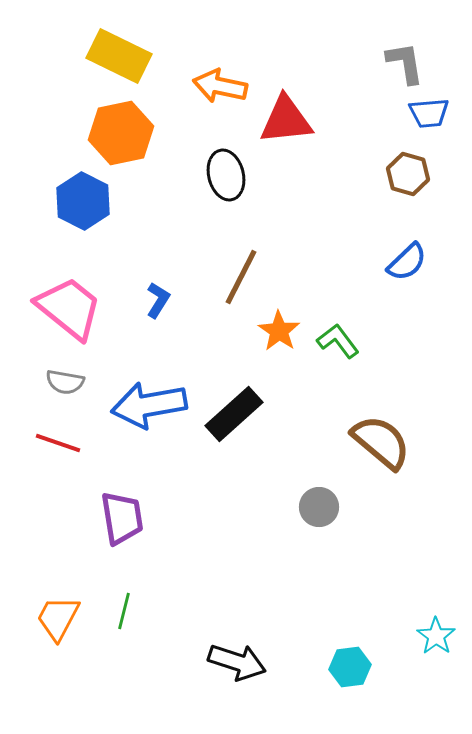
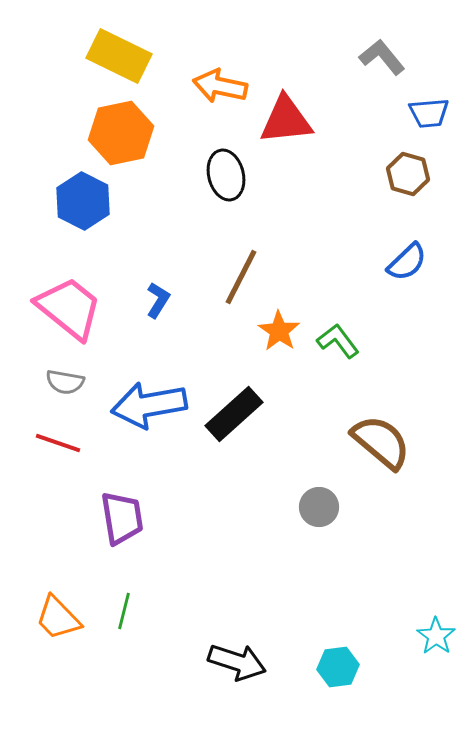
gray L-shape: moved 23 px left, 6 px up; rotated 30 degrees counterclockwise
orange trapezoid: rotated 72 degrees counterclockwise
cyan hexagon: moved 12 px left
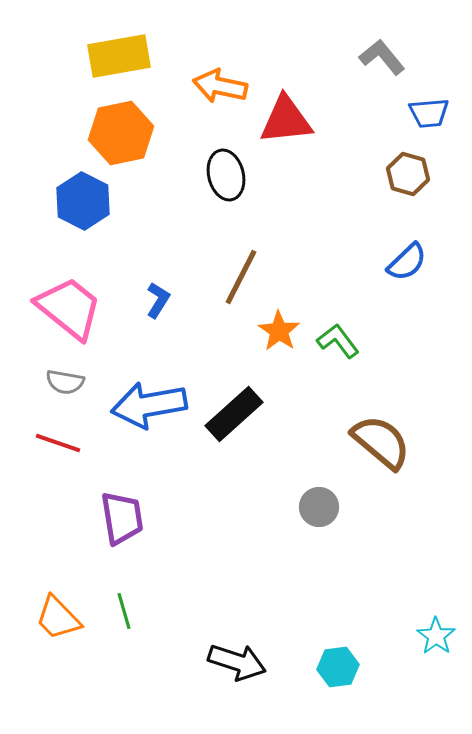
yellow rectangle: rotated 36 degrees counterclockwise
green line: rotated 30 degrees counterclockwise
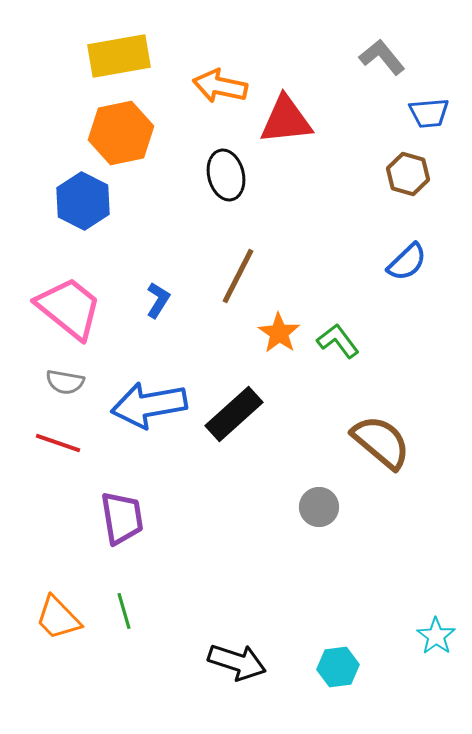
brown line: moved 3 px left, 1 px up
orange star: moved 2 px down
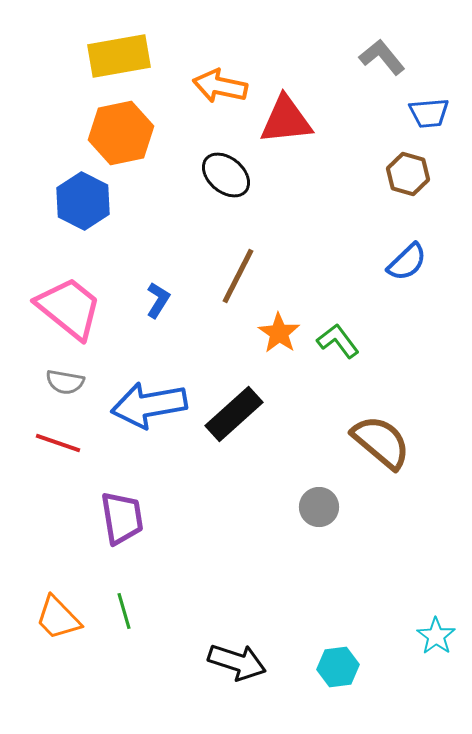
black ellipse: rotated 36 degrees counterclockwise
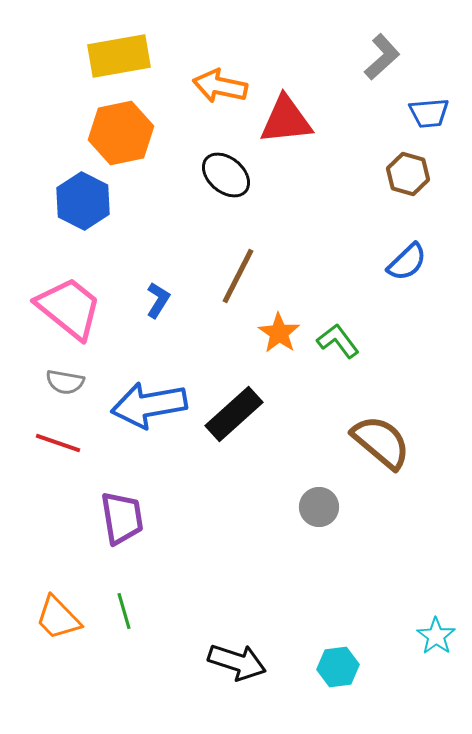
gray L-shape: rotated 87 degrees clockwise
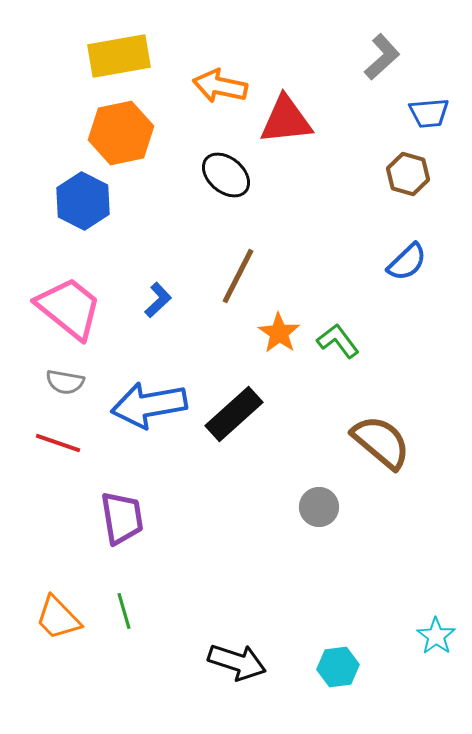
blue L-shape: rotated 15 degrees clockwise
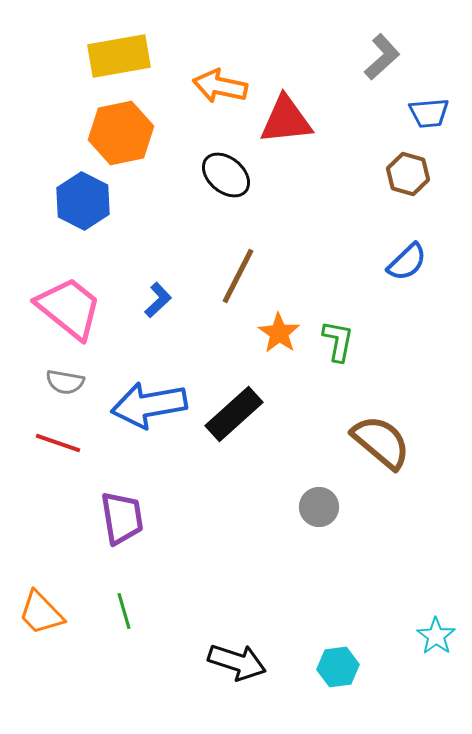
green L-shape: rotated 48 degrees clockwise
orange trapezoid: moved 17 px left, 5 px up
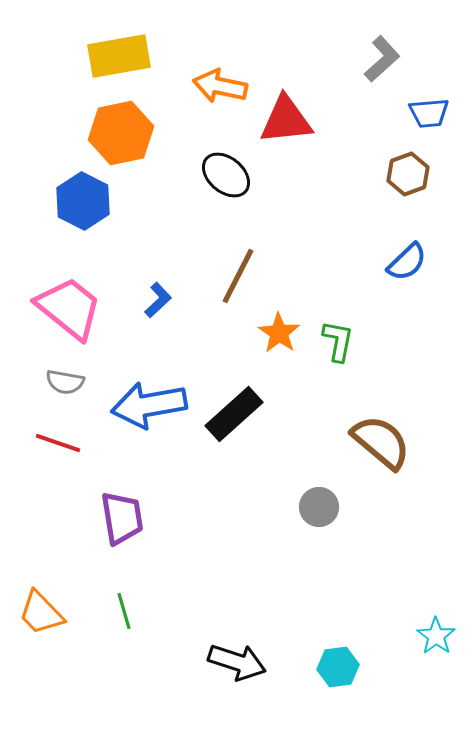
gray L-shape: moved 2 px down
brown hexagon: rotated 24 degrees clockwise
